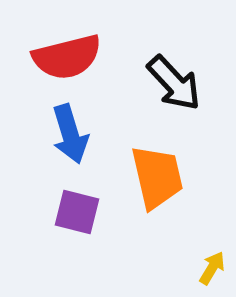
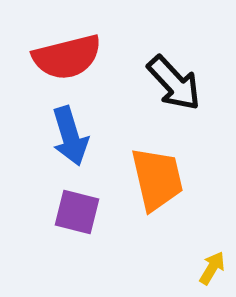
blue arrow: moved 2 px down
orange trapezoid: moved 2 px down
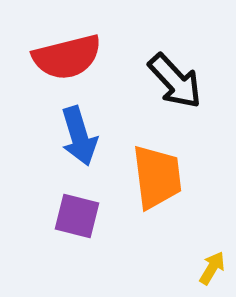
black arrow: moved 1 px right, 2 px up
blue arrow: moved 9 px right
orange trapezoid: moved 2 px up; rotated 6 degrees clockwise
purple square: moved 4 px down
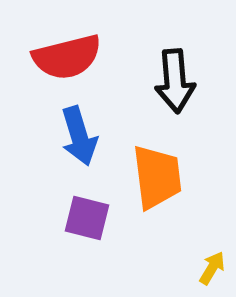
black arrow: rotated 38 degrees clockwise
purple square: moved 10 px right, 2 px down
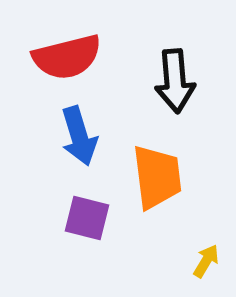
yellow arrow: moved 6 px left, 7 px up
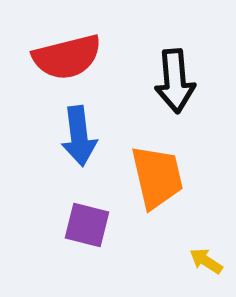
blue arrow: rotated 10 degrees clockwise
orange trapezoid: rotated 6 degrees counterclockwise
purple square: moved 7 px down
yellow arrow: rotated 88 degrees counterclockwise
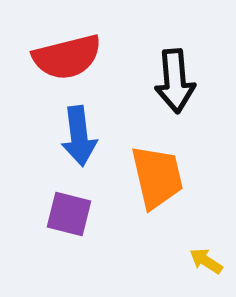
purple square: moved 18 px left, 11 px up
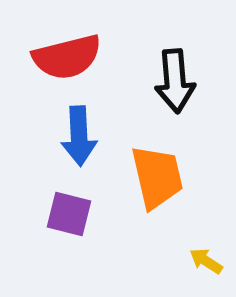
blue arrow: rotated 4 degrees clockwise
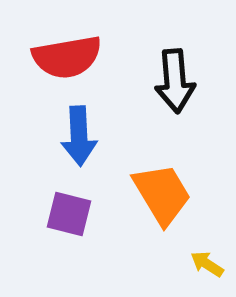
red semicircle: rotated 4 degrees clockwise
orange trapezoid: moved 5 px right, 17 px down; rotated 18 degrees counterclockwise
yellow arrow: moved 1 px right, 3 px down
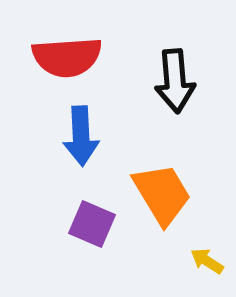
red semicircle: rotated 6 degrees clockwise
blue arrow: moved 2 px right
purple square: moved 23 px right, 10 px down; rotated 9 degrees clockwise
yellow arrow: moved 3 px up
